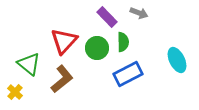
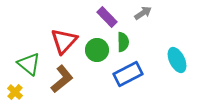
gray arrow: moved 4 px right; rotated 54 degrees counterclockwise
green circle: moved 2 px down
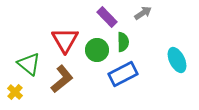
red triangle: moved 1 px right, 1 px up; rotated 12 degrees counterclockwise
blue rectangle: moved 5 px left
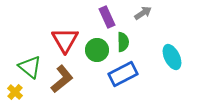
purple rectangle: rotated 20 degrees clockwise
cyan ellipse: moved 5 px left, 3 px up
green triangle: moved 1 px right, 3 px down
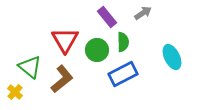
purple rectangle: rotated 15 degrees counterclockwise
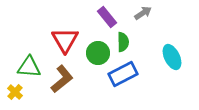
green circle: moved 1 px right, 3 px down
green triangle: moved 1 px left; rotated 35 degrees counterclockwise
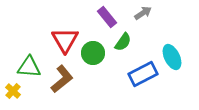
green semicircle: rotated 36 degrees clockwise
green circle: moved 5 px left
blue rectangle: moved 20 px right
yellow cross: moved 2 px left, 1 px up
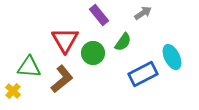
purple rectangle: moved 8 px left, 2 px up
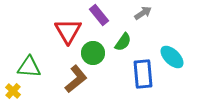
red triangle: moved 3 px right, 9 px up
cyan ellipse: rotated 20 degrees counterclockwise
blue rectangle: rotated 68 degrees counterclockwise
brown L-shape: moved 14 px right
